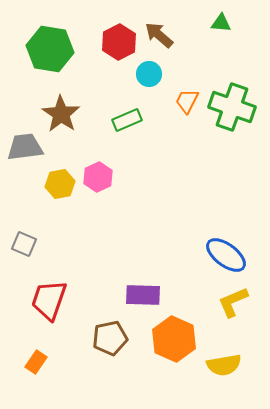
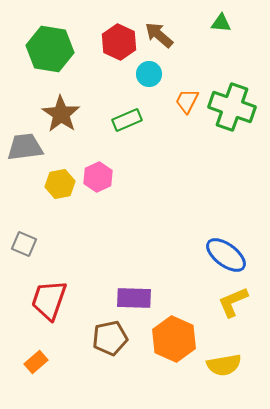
red hexagon: rotated 8 degrees counterclockwise
purple rectangle: moved 9 px left, 3 px down
orange rectangle: rotated 15 degrees clockwise
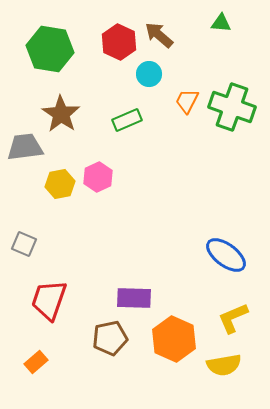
yellow L-shape: moved 16 px down
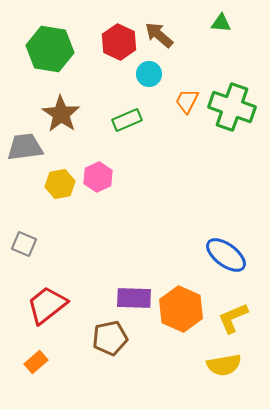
red trapezoid: moved 2 px left, 5 px down; rotated 33 degrees clockwise
orange hexagon: moved 7 px right, 30 px up
